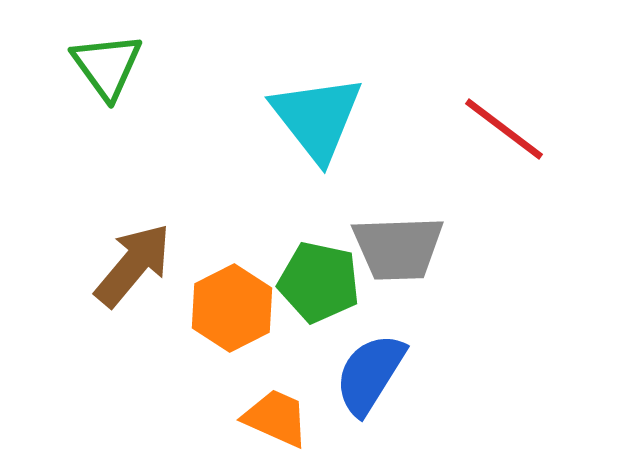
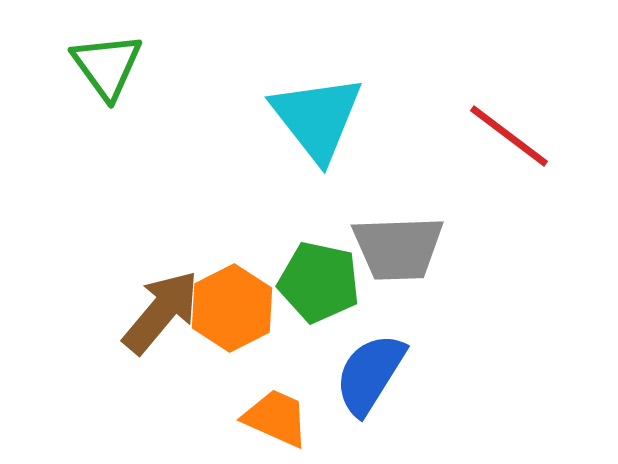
red line: moved 5 px right, 7 px down
brown arrow: moved 28 px right, 47 px down
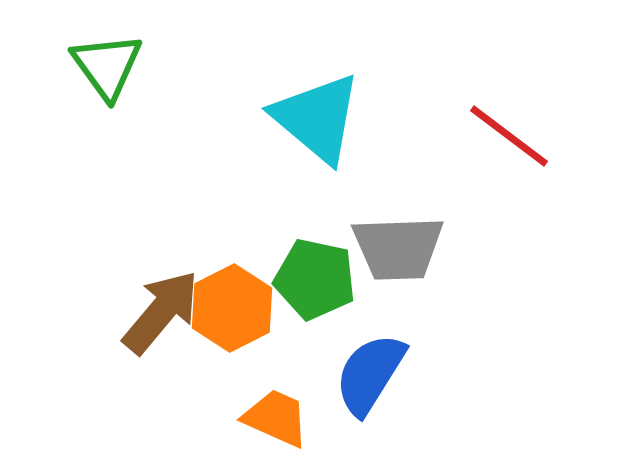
cyan triangle: rotated 12 degrees counterclockwise
green pentagon: moved 4 px left, 3 px up
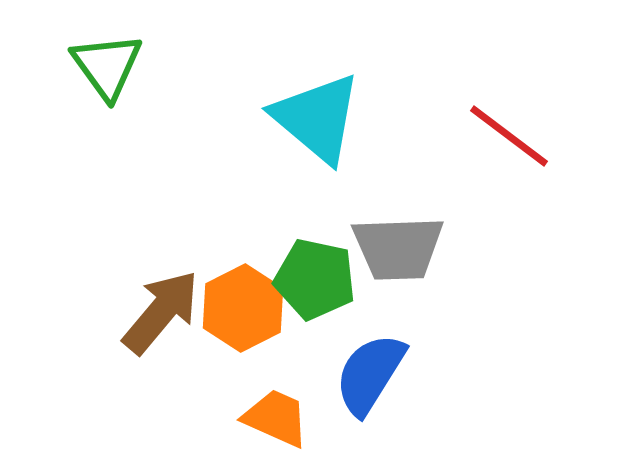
orange hexagon: moved 11 px right
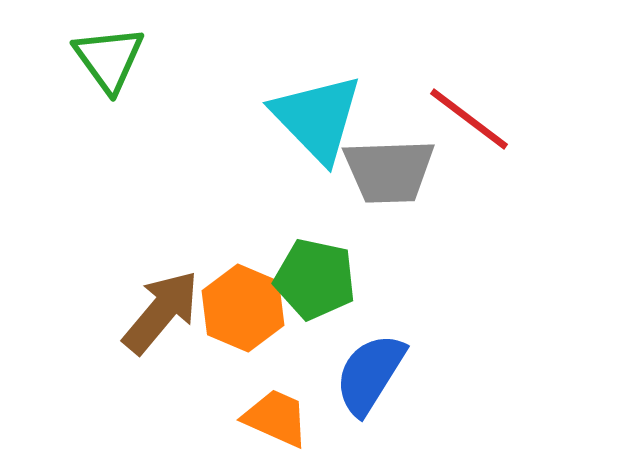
green triangle: moved 2 px right, 7 px up
cyan triangle: rotated 6 degrees clockwise
red line: moved 40 px left, 17 px up
gray trapezoid: moved 9 px left, 77 px up
orange hexagon: rotated 10 degrees counterclockwise
